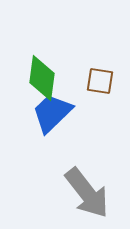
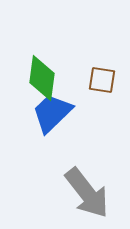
brown square: moved 2 px right, 1 px up
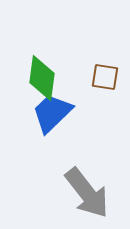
brown square: moved 3 px right, 3 px up
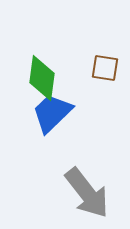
brown square: moved 9 px up
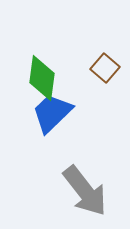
brown square: rotated 32 degrees clockwise
gray arrow: moved 2 px left, 2 px up
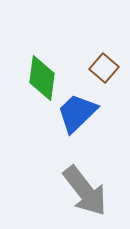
brown square: moved 1 px left
blue trapezoid: moved 25 px right
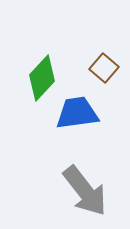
green diamond: rotated 36 degrees clockwise
blue trapezoid: rotated 36 degrees clockwise
